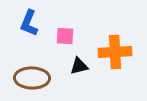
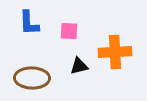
blue L-shape: rotated 24 degrees counterclockwise
pink square: moved 4 px right, 5 px up
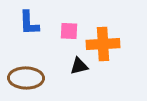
orange cross: moved 12 px left, 8 px up
brown ellipse: moved 6 px left
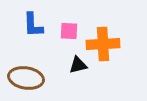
blue L-shape: moved 4 px right, 2 px down
black triangle: moved 1 px left, 1 px up
brown ellipse: rotated 8 degrees clockwise
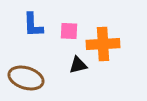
brown ellipse: rotated 8 degrees clockwise
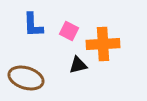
pink square: rotated 24 degrees clockwise
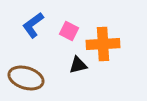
blue L-shape: rotated 56 degrees clockwise
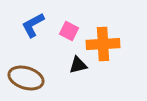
blue L-shape: rotated 8 degrees clockwise
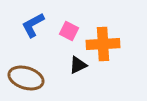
black triangle: rotated 12 degrees counterclockwise
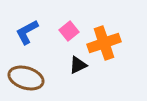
blue L-shape: moved 6 px left, 7 px down
pink square: rotated 24 degrees clockwise
orange cross: moved 1 px right, 1 px up; rotated 16 degrees counterclockwise
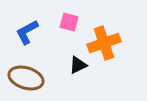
pink square: moved 9 px up; rotated 36 degrees counterclockwise
